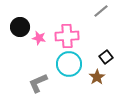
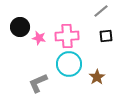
black square: moved 21 px up; rotated 32 degrees clockwise
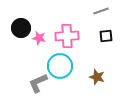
gray line: rotated 21 degrees clockwise
black circle: moved 1 px right, 1 px down
cyan circle: moved 9 px left, 2 px down
brown star: rotated 21 degrees counterclockwise
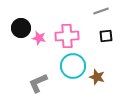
cyan circle: moved 13 px right
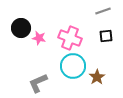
gray line: moved 2 px right
pink cross: moved 3 px right, 2 px down; rotated 25 degrees clockwise
brown star: rotated 21 degrees clockwise
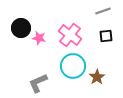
pink cross: moved 3 px up; rotated 15 degrees clockwise
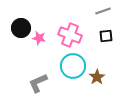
pink cross: rotated 15 degrees counterclockwise
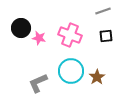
cyan circle: moved 2 px left, 5 px down
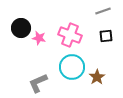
cyan circle: moved 1 px right, 4 px up
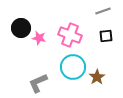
cyan circle: moved 1 px right
